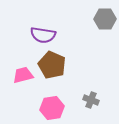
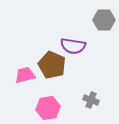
gray hexagon: moved 1 px left, 1 px down
purple semicircle: moved 30 px right, 11 px down
pink trapezoid: moved 2 px right
pink hexagon: moved 4 px left
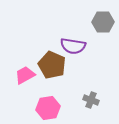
gray hexagon: moved 1 px left, 2 px down
pink trapezoid: rotated 15 degrees counterclockwise
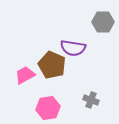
purple semicircle: moved 2 px down
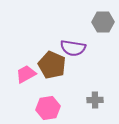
pink trapezoid: moved 1 px right, 1 px up
gray cross: moved 4 px right; rotated 21 degrees counterclockwise
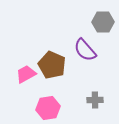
purple semicircle: moved 12 px right, 2 px down; rotated 40 degrees clockwise
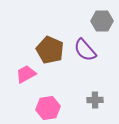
gray hexagon: moved 1 px left, 1 px up
brown pentagon: moved 2 px left, 15 px up
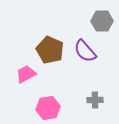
purple semicircle: moved 1 px down
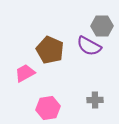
gray hexagon: moved 5 px down
purple semicircle: moved 4 px right, 5 px up; rotated 20 degrees counterclockwise
pink trapezoid: moved 1 px left, 1 px up
